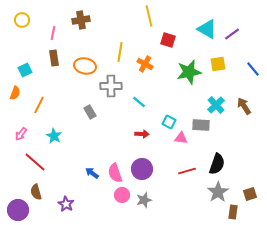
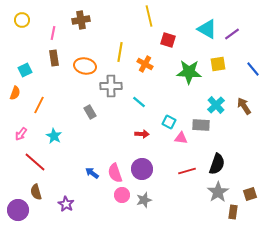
green star at (189, 72): rotated 15 degrees clockwise
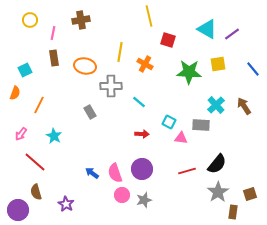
yellow circle at (22, 20): moved 8 px right
black semicircle at (217, 164): rotated 20 degrees clockwise
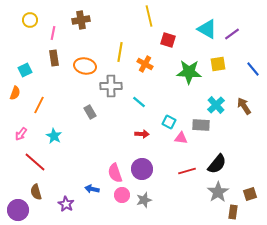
blue arrow at (92, 173): moved 16 px down; rotated 24 degrees counterclockwise
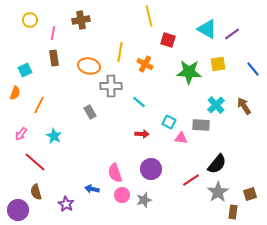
orange ellipse at (85, 66): moved 4 px right
purple circle at (142, 169): moved 9 px right
red line at (187, 171): moved 4 px right, 9 px down; rotated 18 degrees counterclockwise
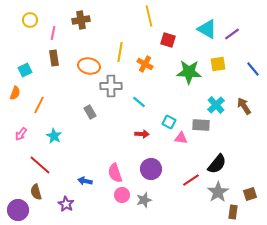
red line at (35, 162): moved 5 px right, 3 px down
blue arrow at (92, 189): moved 7 px left, 8 px up
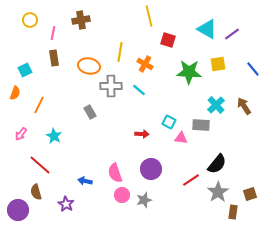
cyan line at (139, 102): moved 12 px up
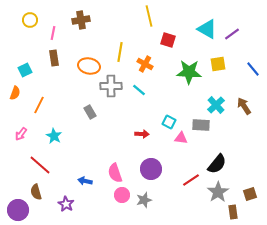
brown rectangle at (233, 212): rotated 16 degrees counterclockwise
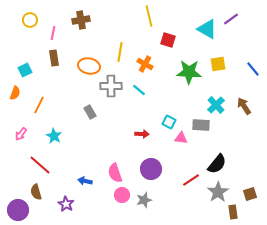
purple line at (232, 34): moved 1 px left, 15 px up
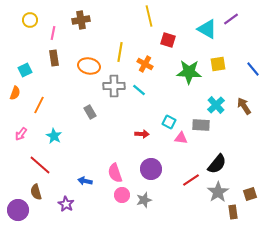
gray cross at (111, 86): moved 3 px right
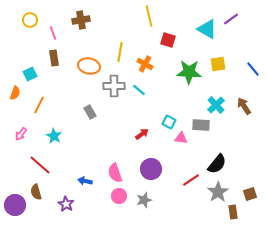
pink line at (53, 33): rotated 32 degrees counterclockwise
cyan square at (25, 70): moved 5 px right, 4 px down
red arrow at (142, 134): rotated 40 degrees counterclockwise
pink circle at (122, 195): moved 3 px left, 1 px down
purple circle at (18, 210): moved 3 px left, 5 px up
